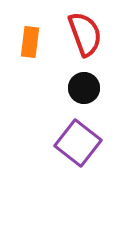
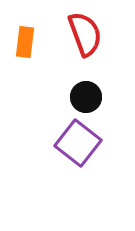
orange rectangle: moved 5 px left
black circle: moved 2 px right, 9 px down
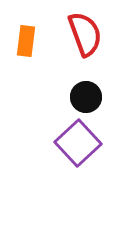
orange rectangle: moved 1 px right, 1 px up
purple square: rotated 9 degrees clockwise
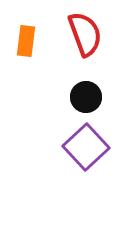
purple square: moved 8 px right, 4 px down
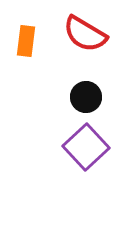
red semicircle: rotated 141 degrees clockwise
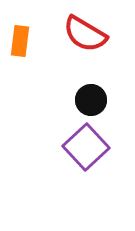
orange rectangle: moved 6 px left
black circle: moved 5 px right, 3 px down
